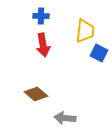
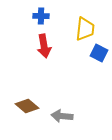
yellow trapezoid: moved 2 px up
red arrow: moved 1 px right, 1 px down
brown diamond: moved 9 px left, 12 px down
gray arrow: moved 3 px left, 2 px up
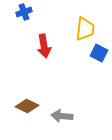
blue cross: moved 17 px left, 4 px up; rotated 21 degrees counterclockwise
brown diamond: rotated 15 degrees counterclockwise
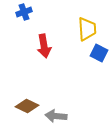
yellow trapezoid: moved 2 px right; rotated 10 degrees counterclockwise
gray arrow: moved 6 px left
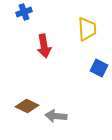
blue square: moved 15 px down
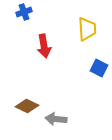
gray arrow: moved 3 px down
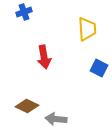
red arrow: moved 11 px down
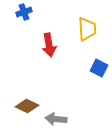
red arrow: moved 5 px right, 12 px up
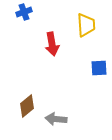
yellow trapezoid: moved 1 px left, 4 px up
red arrow: moved 3 px right, 1 px up
blue square: rotated 30 degrees counterclockwise
brown diamond: rotated 65 degrees counterclockwise
